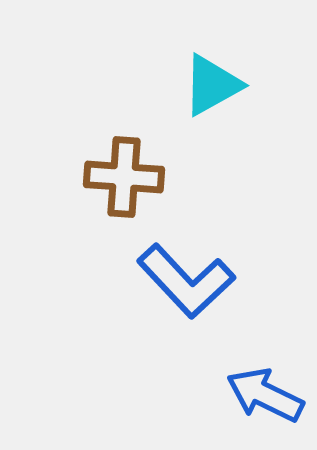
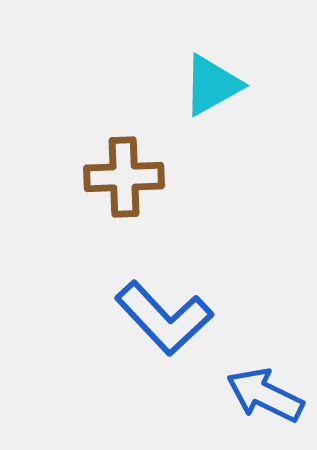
brown cross: rotated 6 degrees counterclockwise
blue L-shape: moved 22 px left, 37 px down
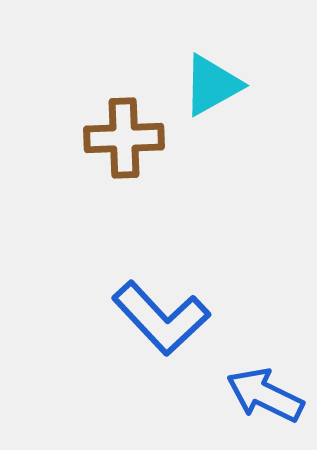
brown cross: moved 39 px up
blue L-shape: moved 3 px left
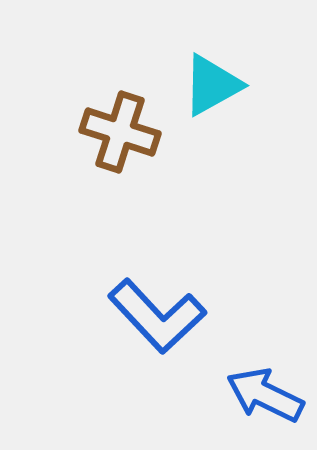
brown cross: moved 4 px left, 6 px up; rotated 20 degrees clockwise
blue L-shape: moved 4 px left, 2 px up
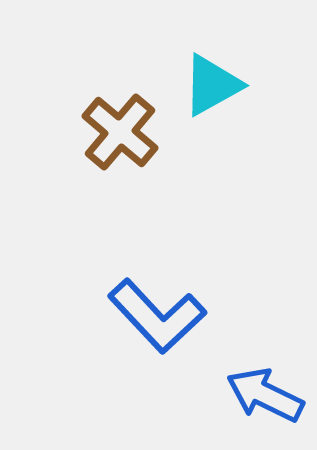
brown cross: rotated 22 degrees clockwise
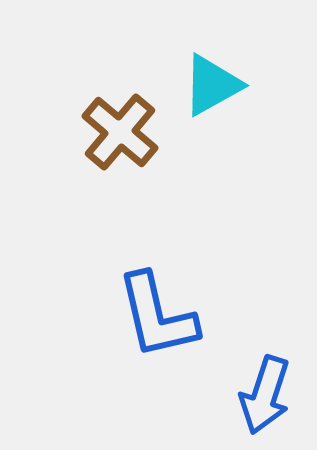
blue L-shape: rotated 30 degrees clockwise
blue arrow: rotated 98 degrees counterclockwise
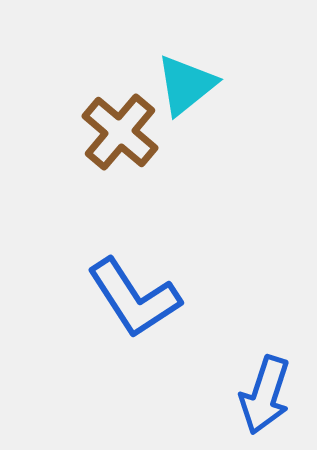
cyan triangle: moved 26 px left; rotated 10 degrees counterclockwise
blue L-shape: moved 23 px left, 18 px up; rotated 20 degrees counterclockwise
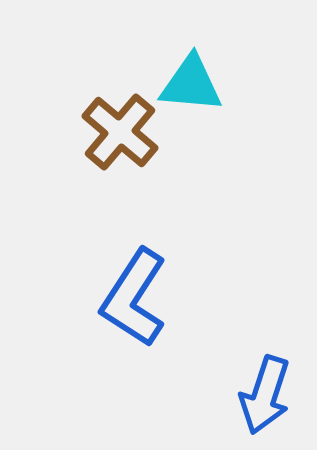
cyan triangle: moved 5 px right, 1 px up; rotated 44 degrees clockwise
blue L-shape: rotated 66 degrees clockwise
